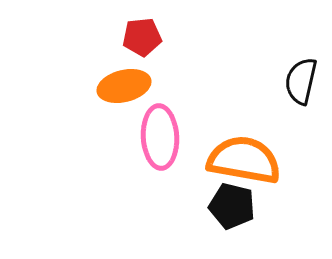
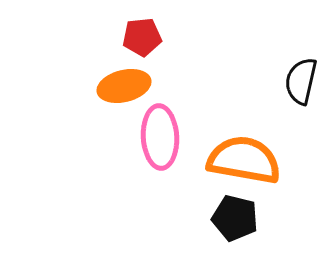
black pentagon: moved 3 px right, 12 px down
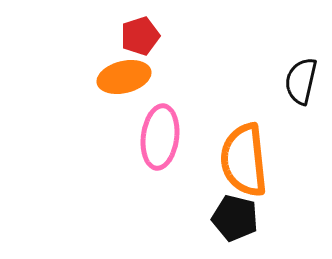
red pentagon: moved 2 px left, 1 px up; rotated 12 degrees counterclockwise
orange ellipse: moved 9 px up
pink ellipse: rotated 10 degrees clockwise
orange semicircle: rotated 106 degrees counterclockwise
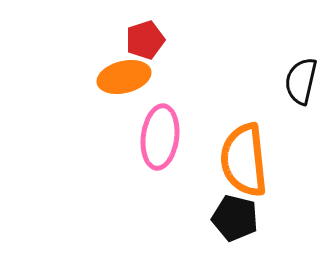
red pentagon: moved 5 px right, 4 px down
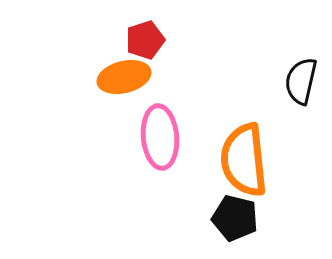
pink ellipse: rotated 12 degrees counterclockwise
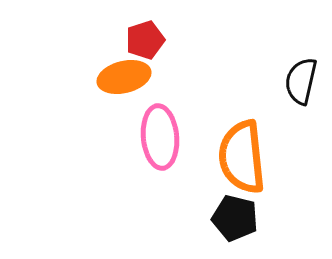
orange semicircle: moved 2 px left, 3 px up
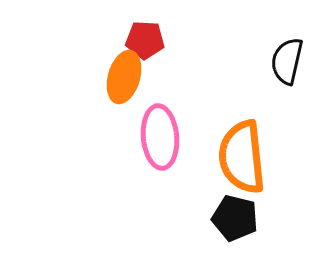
red pentagon: rotated 21 degrees clockwise
orange ellipse: rotated 60 degrees counterclockwise
black semicircle: moved 14 px left, 20 px up
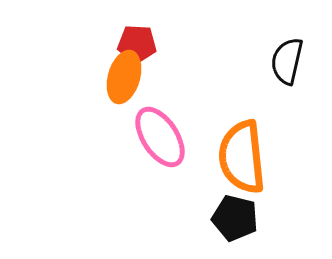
red pentagon: moved 8 px left, 4 px down
pink ellipse: rotated 28 degrees counterclockwise
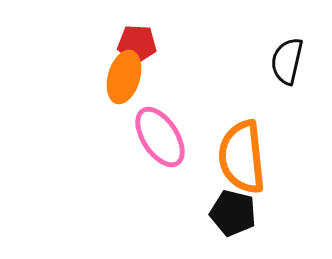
black pentagon: moved 2 px left, 5 px up
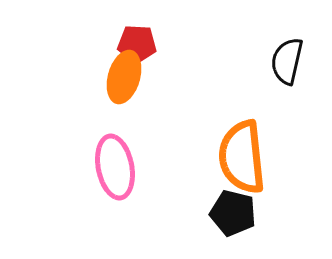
pink ellipse: moved 45 px left, 30 px down; rotated 22 degrees clockwise
